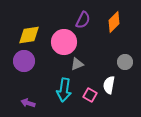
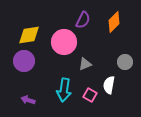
gray triangle: moved 8 px right
purple arrow: moved 3 px up
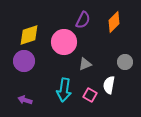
yellow diamond: rotated 10 degrees counterclockwise
purple arrow: moved 3 px left
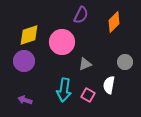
purple semicircle: moved 2 px left, 5 px up
pink circle: moved 2 px left
pink square: moved 2 px left
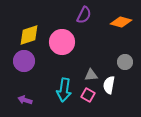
purple semicircle: moved 3 px right
orange diamond: moved 7 px right; rotated 60 degrees clockwise
gray triangle: moved 6 px right, 11 px down; rotated 16 degrees clockwise
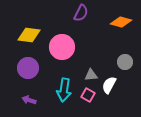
purple semicircle: moved 3 px left, 2 px up
yellow diamond: rotated 25 degrees clockwise
pink circle: moved 5 px down
purple circle: moved 4 px right, 7 px down
white semicircle: rotated 18 degrees clockwise
purple arrow: moved 4 px right
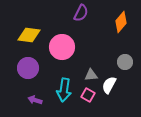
orange diamond: rotated 65 degrees counterclockwise
purple arrow: moved 6 px right
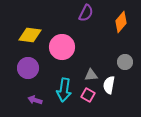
purple semicircle: moved 5 px right
yellow diamond: moved 1 px right
white semicircle: rotated 18 degrees counterclockwise
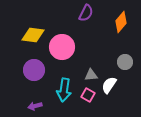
yellow diamond: moved 3 px right
purple circle: moved 6 px right, 2 px down
white semicircle: rotated 24 degrees clockwise
purple arrow: moved 6 px down; rotated 32 degrees counterclockwise
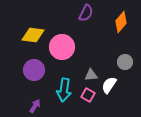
purple arrow: rotated 136 degrees clockwise
